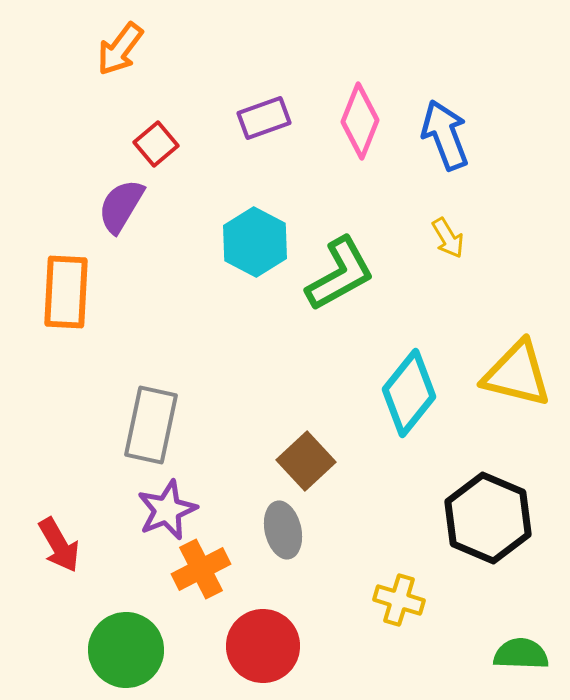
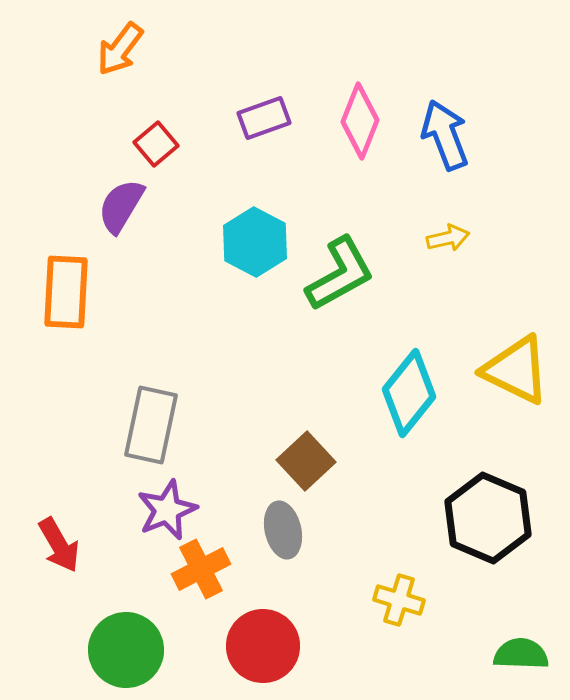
yellow arrow: rotated 72 degrees counterclockwise
yellow triangle: moved 1 px left, 4 px up; rotated 12 degrees clockwise
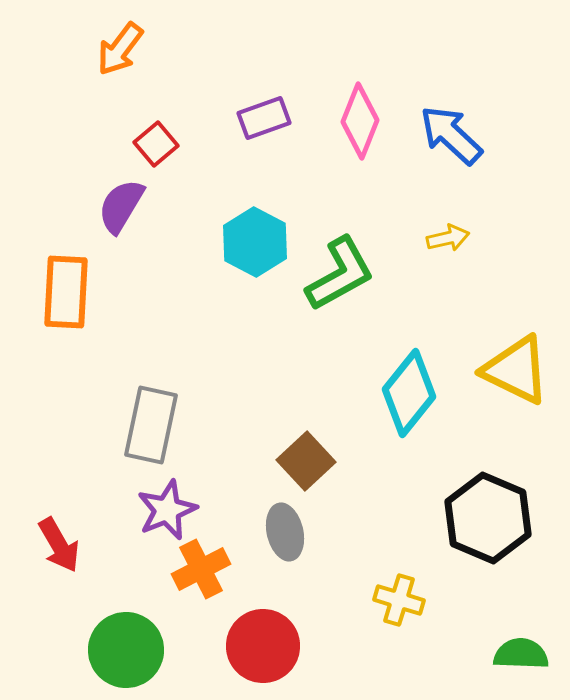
blue arrow: moved 6 px right; rotated 26 degrees counterclockwise
gray ellipse: moved 2 px right, 2 px down
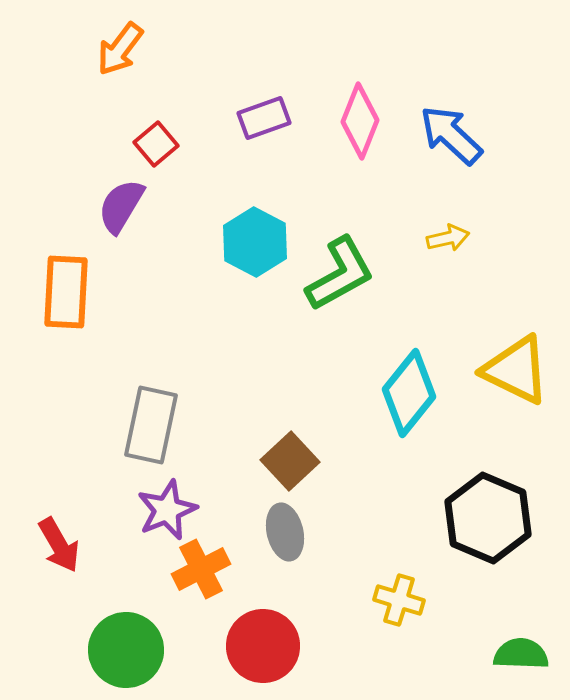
brown square: moved 16 px left
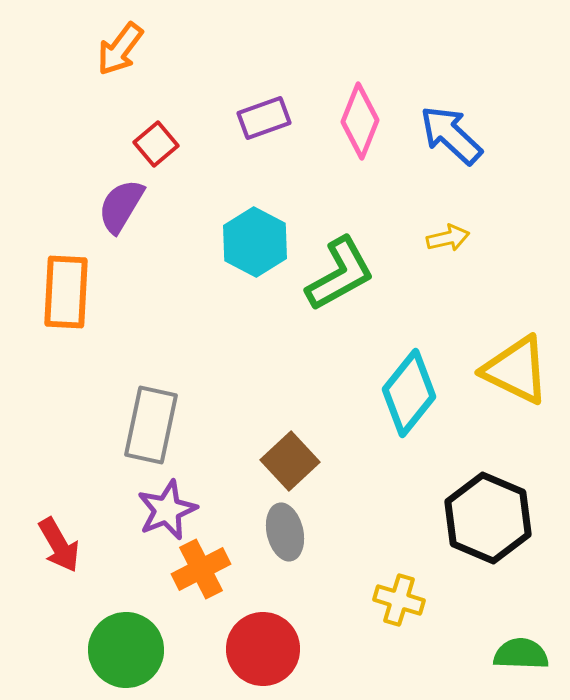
red circle: moved 3 px down
